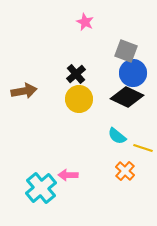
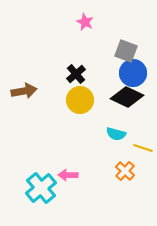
yellow circle: moved 1 px right, 1 px down
cyan semicircle: moved 1 px left, 2 px up; rotated 24 degrees counterclockwise
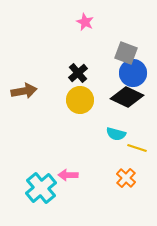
gray square: moved 2 px down
black cross: moved 2 px right, 1 px up
yellow line: moved 6 px left
orange cross: moved 1 px right, 7 px down
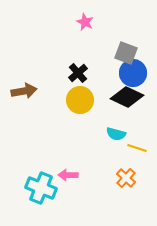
cyan cross: rotated 28 degrees counterclockwise
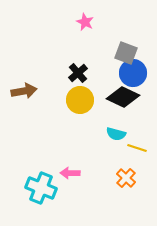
black diamond: moved 4 px left
pink arrow: moved 2 px right, 2 px up
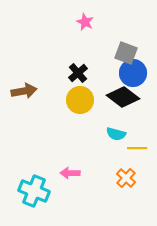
black diamond: rotated 12 degrees clockwise
yellow line: rotated 18 degrees counterclockwise
cyan cross: moved 7 px left, 3 px down
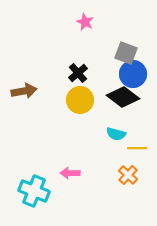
blue circle: moved 1 px down
orange cross: moved 2 px right, 3 px up
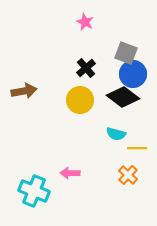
black cross: moved 8 px right, 5 px up
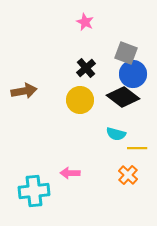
cyan cross: rotated 28 degrees counterclockwise
